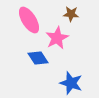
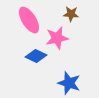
pink star: rotated 15 degrees clockwise
blue diamond: moved 2 px left, 2 px up; rotated 30 degrees counterclockwise
blue star: moved 2 px left
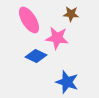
pink star: rotated 20 degrees clockwise
blue star: moved 2 px left, 1 px up
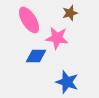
brown star: moved 1 px left, 1 px up; rotated 21 degrees counterclockwise
blue diamond: rotated 25 degrees counterclockwise
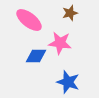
pink ellipse: rotated 20 degrees counterclockwise
pink star: moved 3 px right, 5 px down
blue star: moved 1 px right
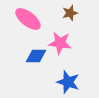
pink ellipse: moved 1 px left, 1 px up
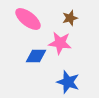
brown star: moved 5 px down
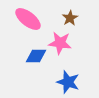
brown star: rotated 14 degrees counterclockwise
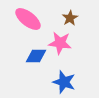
blue star: moved 4 px left
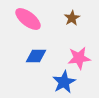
brown star: moved 2 px right
pink star: moved 19 px right, 15 px down; rotated 15 degrees counterclockwise
blue star: rotated 25 degrees clockwise
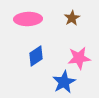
pink ellipse: rotated 40 degrees counterclockwise
blue diamond: rotated 35 degrees counterclockwise
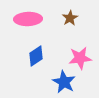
brown star: moved 2 px left
pink star: moved 1 px right
blue star: rotated 15 degrees counterclockwise
